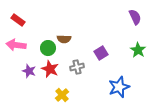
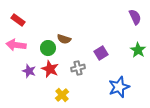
brown semicircle: rotated 16 degrees clockwise
gray cross: moved 1 px right, 1 px down
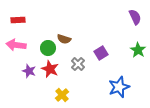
red rectangle: rotated 40 degrees counterclockwise
gray cross: moved 4 px up; rotated 32 degrees counterclockwise
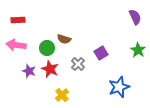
green circle: moved 1 px left
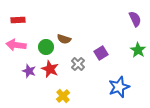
purple semicircle: moved 2 px down
green circle: moved 1 px left, 1 px up
yellow cross: moved 1 px right, 1 px down
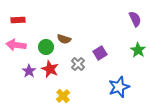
purple square: moved 1 px left
purple star: rotated 16 degrees clockwise
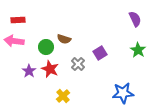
pink arrow: moved 2 px left, 4 px up
blue star: moved 4 px right, 6 px down; rotated 15 degrees clockwise
